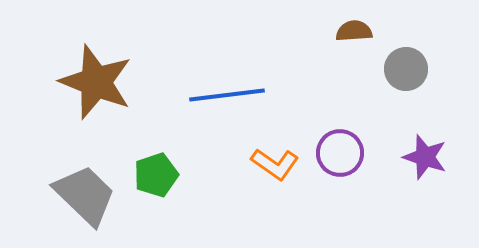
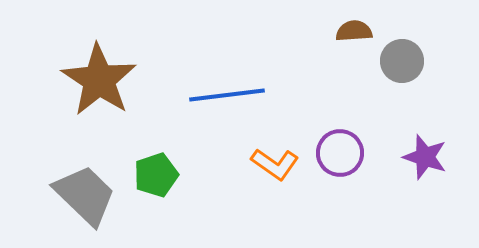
gray circle: moved 4 px left, 8 px up
brown star: moved 3 px right, 2 px up; rotated 12 degrees clockwise
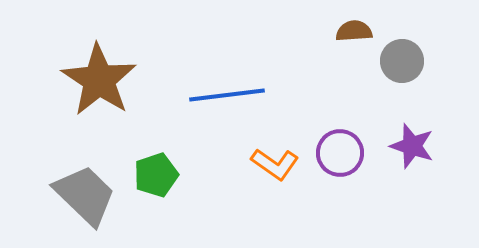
purple star: moved 13 px left, 11 px up
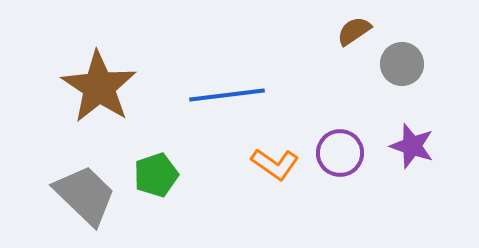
brown semicircle: rotated 30 degrees counterclockwise
gray circle: moved 3 px down
brown star: moved 7 px down
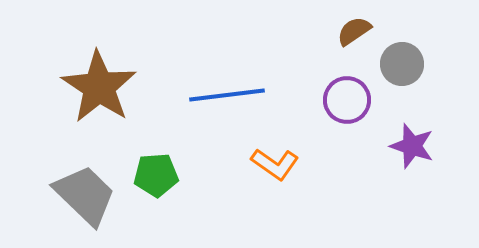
purple circle: moved 7 px right, 53 px up
green pentagon: rotated 15 degrees clockwise
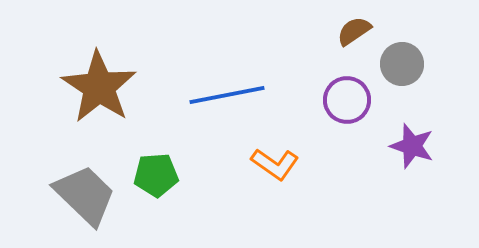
blue line: rotated 4 degrees counterclockwise
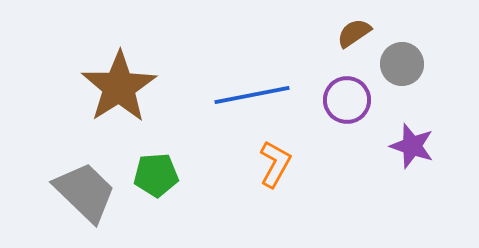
brown semicircle: moved 2 px down
brown star: moved 20 px right; rotated 6 degrees clockwise
blue line: moved 25 px right
orange L-shape: rotated 96 degrees counterclockwise
gray trapezoid: moved 3 px up
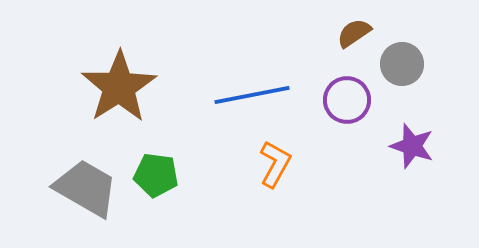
green pentagon: rotated 12 degrees clockwise
gray trapezoid: moved 1 px right, 4 px up; rotated 14 degrees counterclockwise
